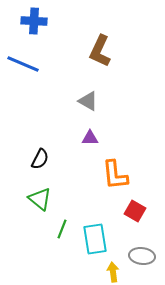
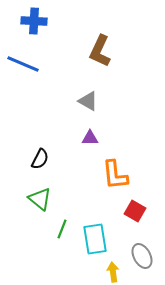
gray ellipse: rotated 55 degrees clockwise
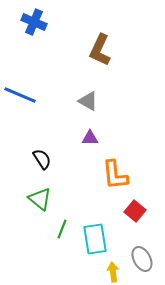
blue cross: moved 1 px down; rotated 20 degrees clockwise
brown L-shape: moved 1 px up
blue line: moved 3 px left, 31 px down
black semicircle: moved 2 px right; rotated 60 degrees counterclockwise
red square: rotated 10 degrees clockwise
gray ellipse: moved 3 px down
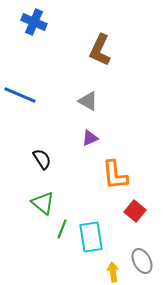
purple triangle: rotated 24 degrees counterclockwise
green triangle: moved 3 px right, 4 px down
cyan rectangle: moved 4 px left, 2 px up
gray ellipse: moved 2 px down
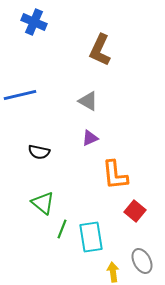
blue line: rotated 36 degrees counterclockwise
black semicircle: moved 3 px left, 7 px up; rotated 135 degrees clockwise
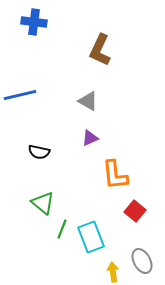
blue cross: rotated 15 degrees counterclockwise
cyan rectangle: rotated 12 degrees counterclockwise
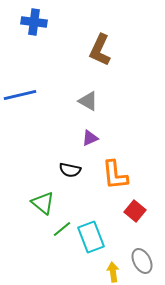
black semicircle: moved 31 px right, 18 px down
green line: rotated 30 degrees clockwise
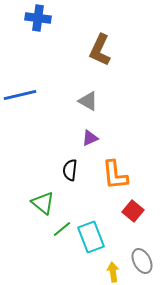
blue cross: moved 4 px right, 4 px up
black semicircle: rotated 85 degrees clockwise
red square: moved 2 px left
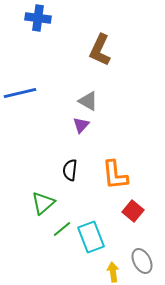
blue line: moved 2 px up
purple triangle: moved 9 px left, 13 px up; rotated 24 degrees counterclockwise
green triangle: rotated 40 degrees clockwise
